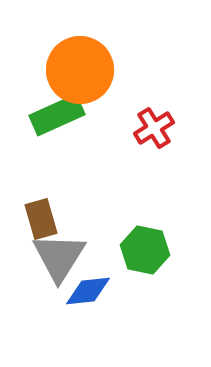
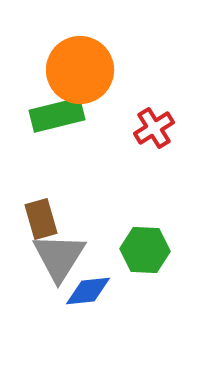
green rectangle: rotated 10 degrees clockwise
green hexagon: rotated 9 degrees counterclockwise
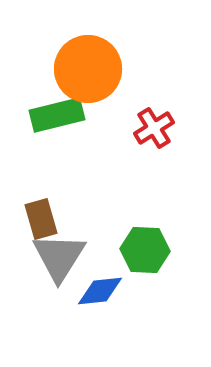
orange circle: moved 8 px right, 1 px up
blue diamond: moved 12 px right
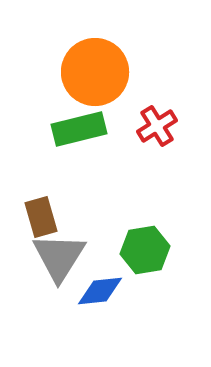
orange circle: moved 7 px right, 3 px down
green rectangle: moved 22 px right, 14 px down
red cross: moved 3 px right, 2 px up
brown rectangle: moved 2 px up
green hexagon: rotated 12 degrees counterclockwise
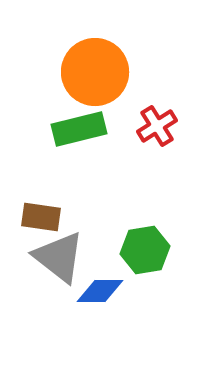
brown rectangle: rotated 66 degrees counterclockwise
gray triangle: rotated 24 degrees counterclockwise
blue diamond: rotated 6 degrees clockwise
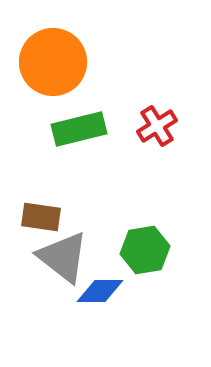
orange circle: moved 42 px left, 10 px up
gray triangle: moved 4 px right
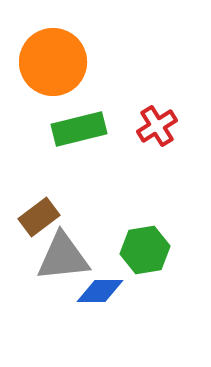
brown rectangle: moved 2 px left; rotated 45 degrees counterclockwise
gray triangle: rotated 44 degrees counterclockwise
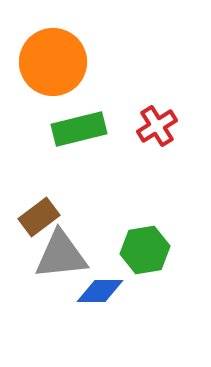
gray triangle: moved 2 px left, 2 px up
